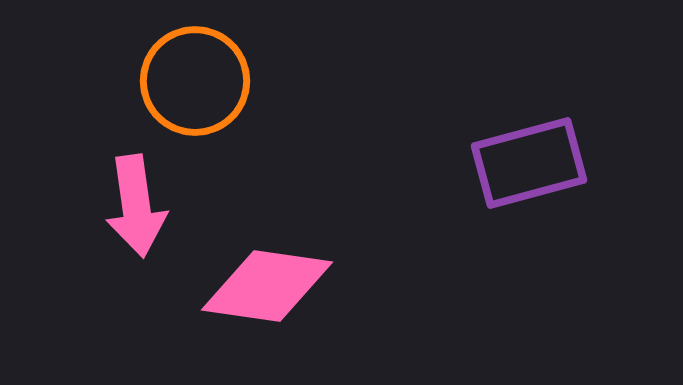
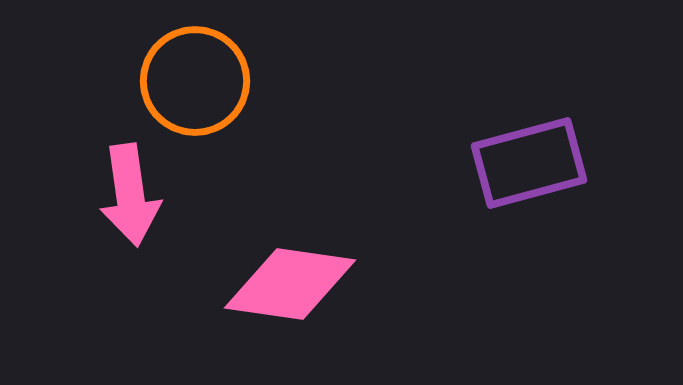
pink arrow: moved 6 px left, 11 px up
pink diamond: moved 23 px right, 2 px up
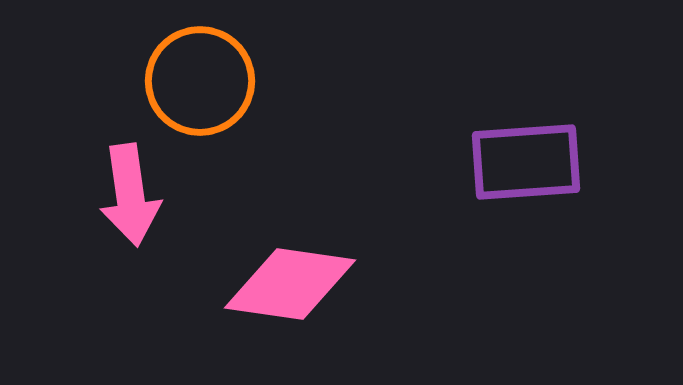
orange circle: moved 5 px right
purple rectangle: moved 3 px left, 1 px up; rotated 11 degrees clockwise
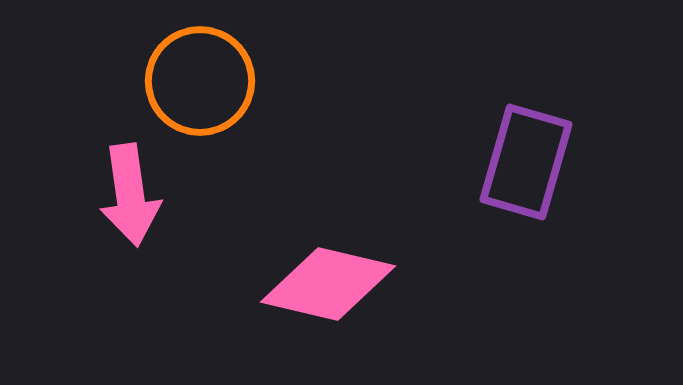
purple rectangle: rotated 70 degrees counterclockwise
pink diamond: moved 38 px right; rotated 5 degrees clockwise
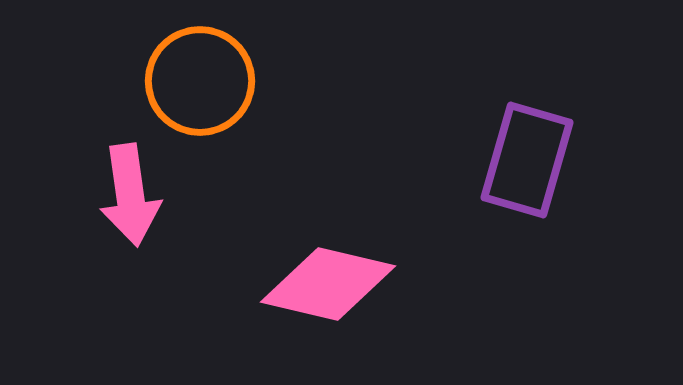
purple rectangle: moved 1 px right, 2 px up
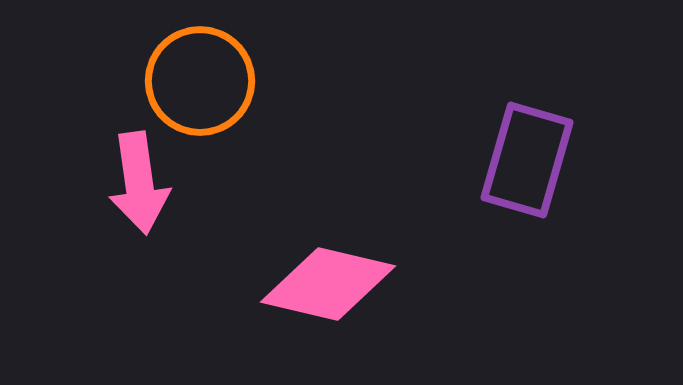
pink arrow: moved 9 px right, 12 px up
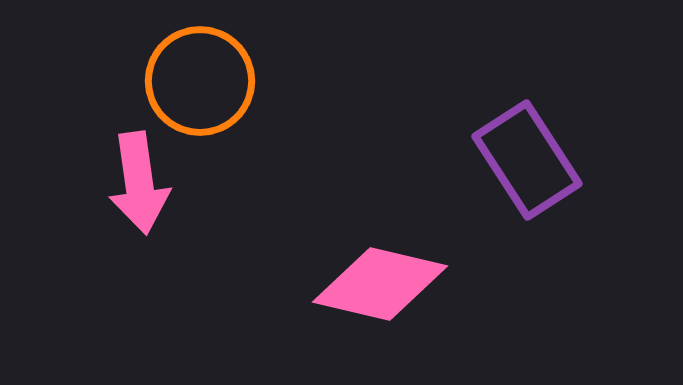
purple rectangle: rotated 49 degrees counterclockwise
pink diamond: moved 52 px right
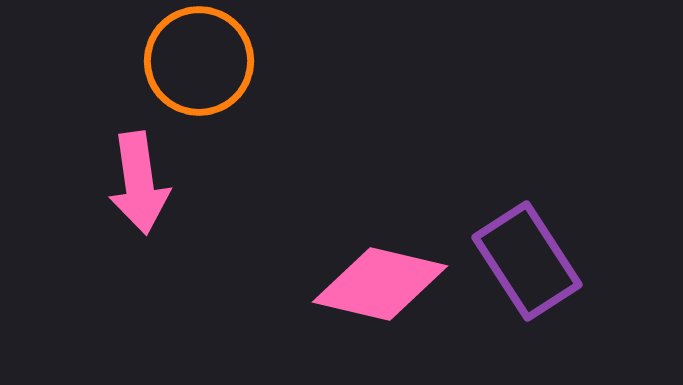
orange circle: moved 1 px left, 20 px up
purple rectangle: moved 101 px down
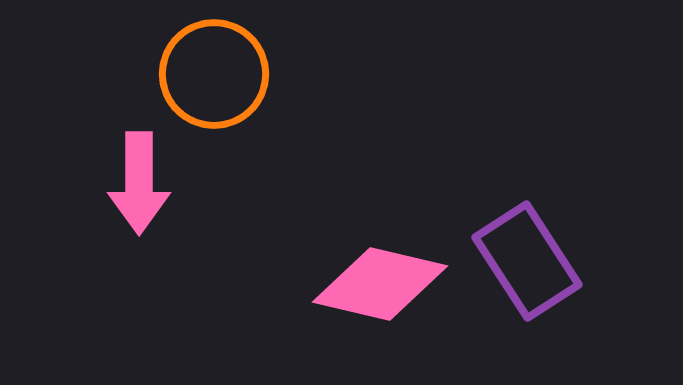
orange circle: moved 15 px right, 13 px down
pink arrow: rotated 8 degrees clockwise
